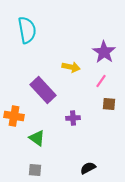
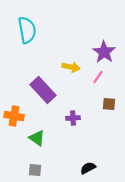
pink line: moved 3 px left, 4 px up
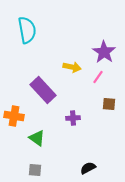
yellow arrow: moved 1 px right
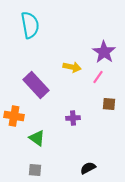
cyan semicircle: moved 3 px right, 5 px up
purple rectangle: moved 7 px left, 5 px up
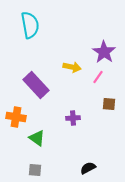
orange cross: moved 2 px right, 1 px down
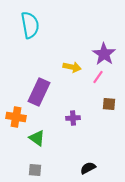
purple star: moved 2 px down
purple rectangle: moved 3 px right, 7 px down; rotated 68 degrees clockwise
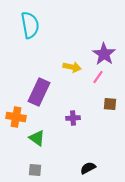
brown square: moved 1 px right
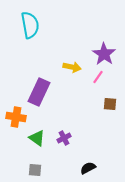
purple cross: moved 9 px left, 20 px down; rotated 24 degrees counterclockwise
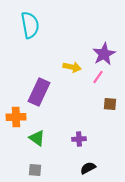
purple star: rotated 10 degrees clockwise
orange cross: rotated 12 degrees counterclockwise
purple cross: moved 15 px right, 1 px down; rotated 24 degrees clockwise
